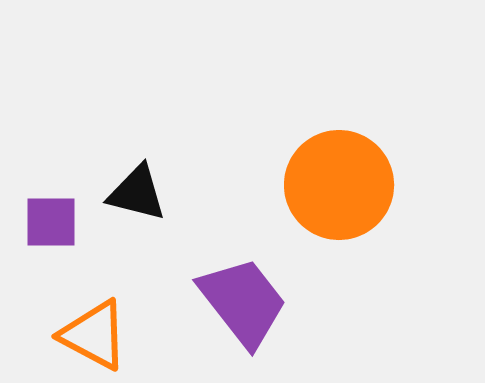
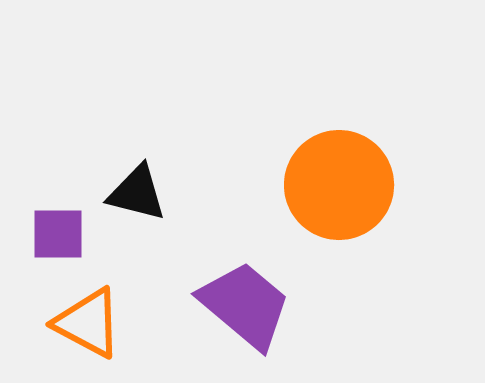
purple square: moved 7 px right, 12 px down
purple trapezoid: moved 2 px right, 3 px down; rotated 12 degrees counterclockwise
orange triangle: moved 6 px left, 12 px up
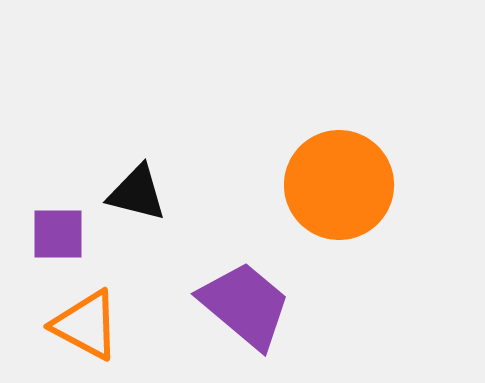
orange triangle: moved 2 px left, 2 px down
